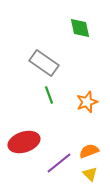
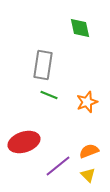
gray rectangle: moved 1 px left, 2 px down; rotated 64 degrees clockwise
green line: rotated 48 degrees counterclockwise
purple line: moved 1 px left, 3 px down
yellow triangle: moved 2 px left, 1 px down
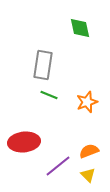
red ellipse: rotated 12 degrees clockwise
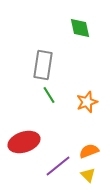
green line: rotated 36 degrees clockwise
red ellipse: rotated 12 degrees counterclockwise
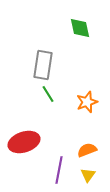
green line: moved 1 px left, 1 px up
orange semicircle: moved 2 px left, 1 px up
purple line: moved 1 px right, 4 px down; rotated 40 degrees counterclockwise
yellow triangle: rotated 21 degrees clockwise
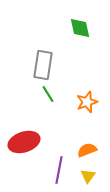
yellow triangle: moved 1 px down
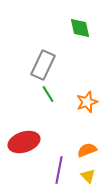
gray rectangle: rotated 16 degrees clockwise
yellow triangle: rotated 21 degrees counterclockwise
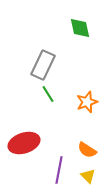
red ellipse: moved 1 px down
orange semicircle: rotated 126 degrees counterclockwise
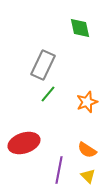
green line: rotated 72 degrees clockwise
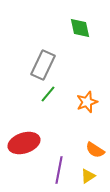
orange semicircle: moved 8 px right
yellow triangle: rotated 42 degrees clockwise
